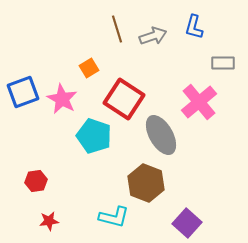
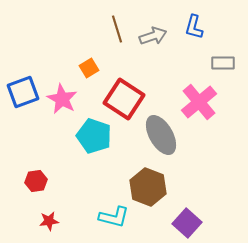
brown hexagon: moved 2 px right, 4 px down
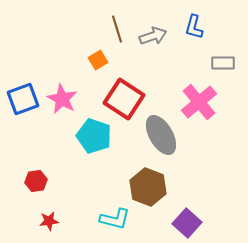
orange square: moved 9 px right, 8 px up
blue square: moved 7 px down
cyan L-shape: moved 1 px right, 2 px down
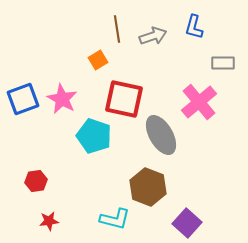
brown line: rotated 8 degrees clockwise
red square: rotated 21 degrees counterclockwise
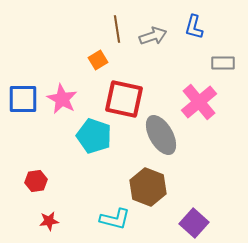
blue square: rotated 20 degrees clockwise
purple square: moved 7 px right
